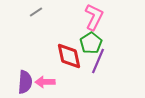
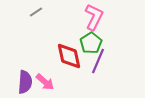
pink arrow: rotated 138 degrees counterclockwise
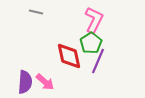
gray line: rotated 48 degrees clockwise
pink L-shape: moved 3 px down
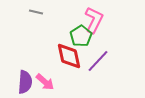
green pentagon: moved 10 px left, 7 px up
purple line: rotated 20 degrees clockwise
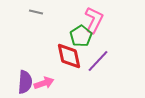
pink arrow: moved 1 px left, 1 px down; rotated 60 degrees counterclockwise
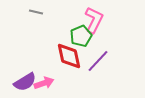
green pentagon: rotated 10 degrees clockwise
purple semicircle: rotated 55 degrees clockwise
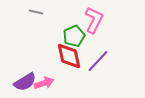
green pentagon: moved 7 px left
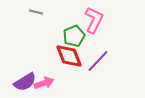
red diamond: rotated 8 degrees counterclockwise
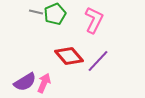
green pentagon: moved 19 px left, 22 px up
red diamond: rotated 20 degrees counterclockwise
pink arrow: rotated 48 degrees counterclockwise
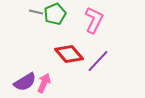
red diamond: moved 2 px up
